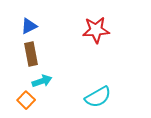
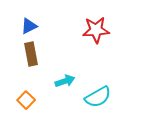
cyan arrow: moved 23 px right
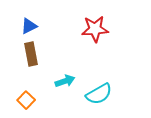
red star: moved 1 px left, 1 px up
cyan semicircle: moved 1 px right, 3 px up
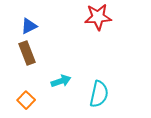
red star: moved 3 px right, 12 px up
brown rectangle: moved 4 px left, 1 px up; rotated 10 degrees counterclockwise
cyan arrow: moved 4 px left
cyan semicircle: rotated 48 degrees counterclockwise
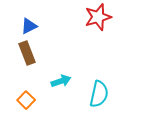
red star: rotated 12 degrees counterclockwise
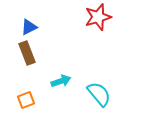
blue triangle: moved 1 px down
cyan semicircle: rotated 52 degrees counterclockwise
orange square: rotated 24 degrees clockwise
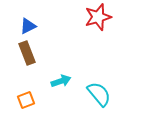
blue triangle: moved 1 px left, 1 px up
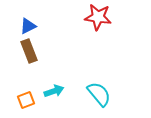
red star: rotated 24 degrees clockwise
brown rectangle: moved 2 px right, 2 px up
cyan arrow: moved 7 px left, 10 px down
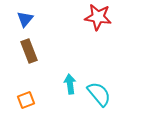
blue triangle: moved 3 px left, 7 px up; rotated 24 degrees counterclockwise
cyan arrow: moved 16 px right, 7 px up; rotated 78 degrees counterclockwise
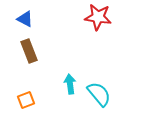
blue triangle: rotated 42 degrees counterclockwise
